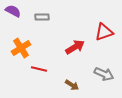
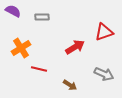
brown arrow: moved 2 px left
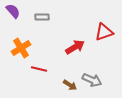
purple semicircle: rotated 21 degrees clockwise
gray arrow: moved 12 px left, 6 px down
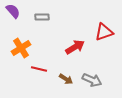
brown arrow: moved 4 px left, 6 px up
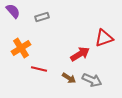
gray rectangle: rotated 16 degrees counterclockwise
red triangle: moved 6 px down
red arrow: moved 5 px right, 7 px down
brown arrow: moved 3 px right, 1 px up
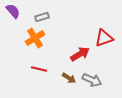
orange cross: moved 14 px right, 10 px up
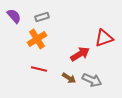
purple semicircle: moved 1 px right, 5 px down
orange cross: moved 2 px right, 1 px down
